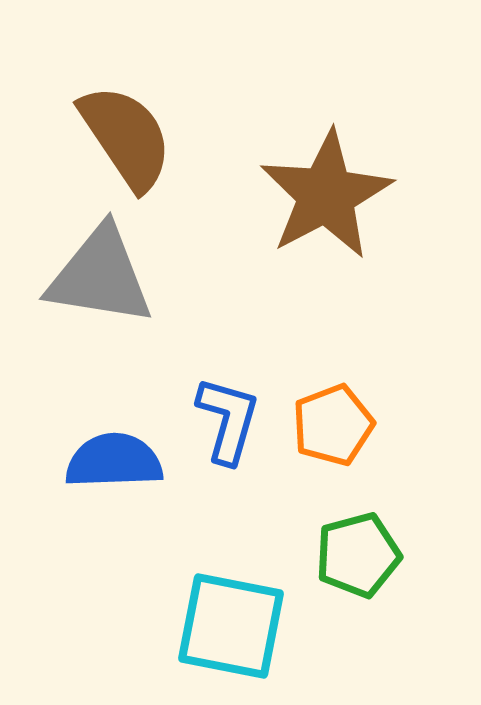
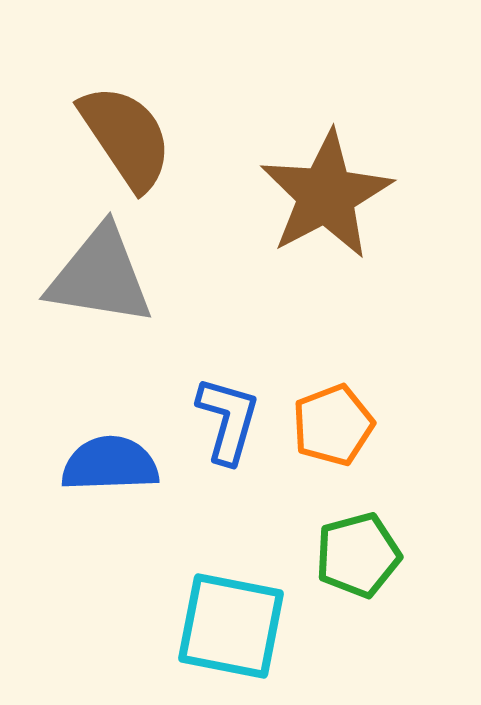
blue semicircle: moved 4 px left, 3 px down
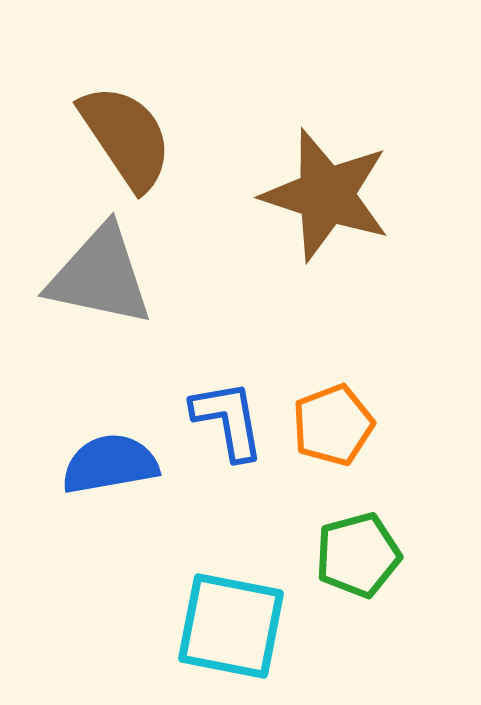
brown star: rotated 26 degrees counterclockwise
gray triangle: rotated 3 degrees clockwise
blue L-shape: rotated 26 degrees counterclockwise
blue semicircle: rotated 8 degrees counterclockwise
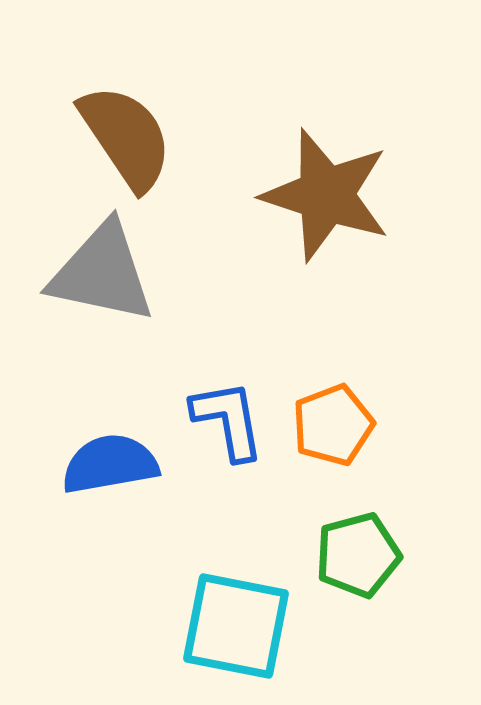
gray triangle: moved 2 px right, 3 px up
cyan square: moved 5 px right
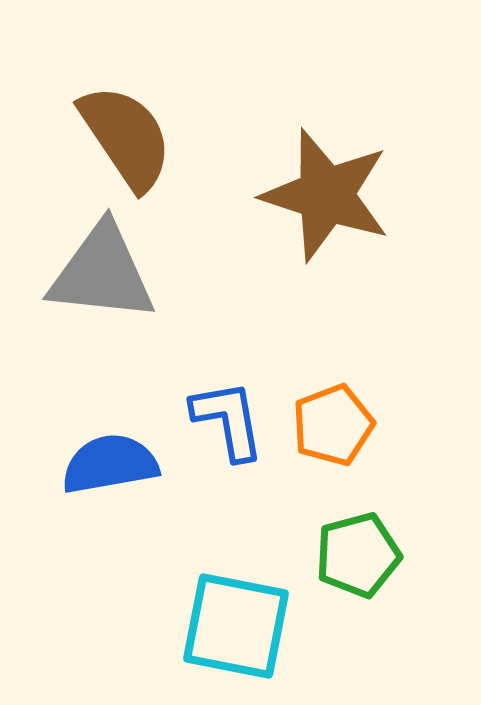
gray triangle: rotated 6 degrees counterclockwise
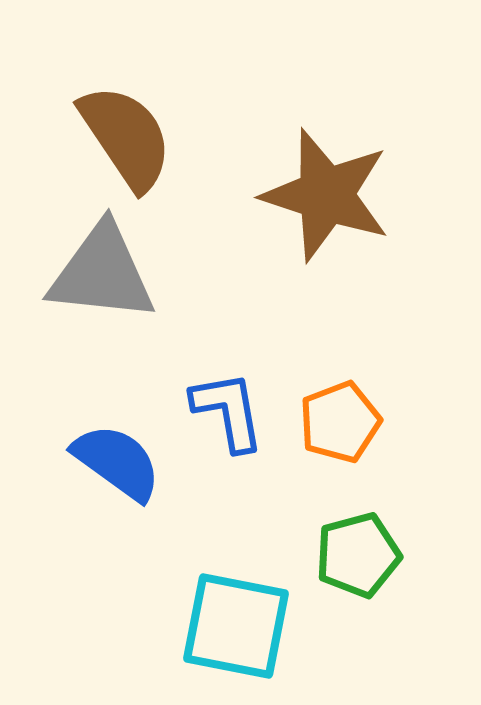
blue L-shape: moved 9 px up
orange pentagon: moved 7 px right, 3 px up
blue semicircle: moved 7 px right, 2 px up; rotated 46 degrees clockwise
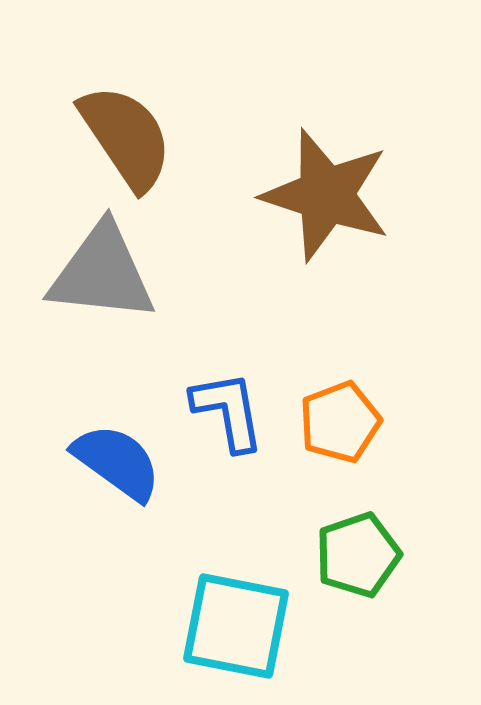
green pentagon: rotated 4 degrees counterclockwise
